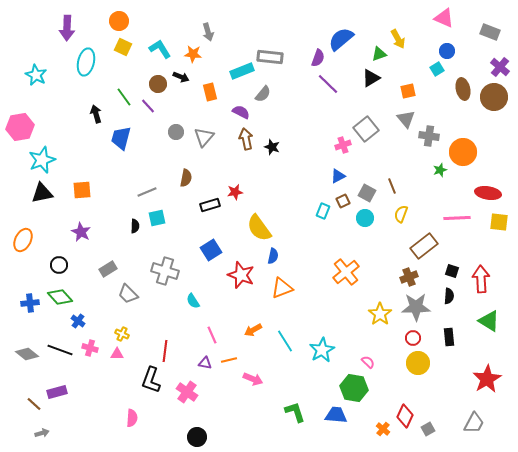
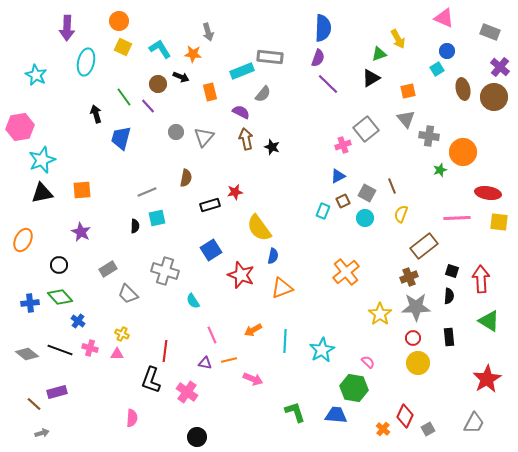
blue semicircle at (341, 39): moved 18 px left, 11 px up; rotated 132 degrees clockwise
cyan line at (285, 341): rotated 35 degrees clockwise
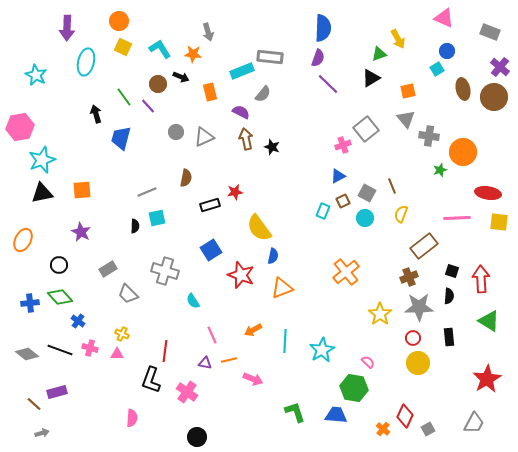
gray triangle at (204, 137): rotated 25 degrees clockwise
gray star at (416, 307): moved 3 px right
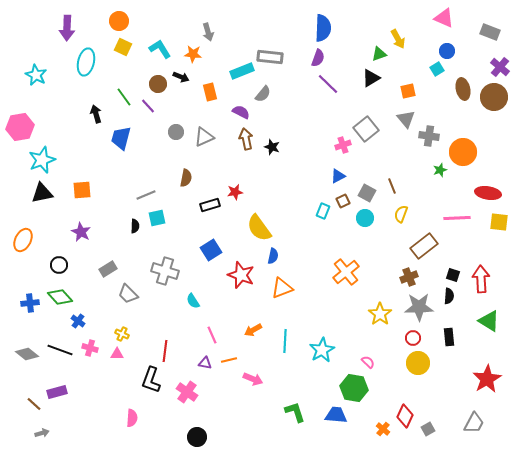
gray line at (147, 192): moved 1 px left, 3 px down
black square at (452, 271): moved 1 px right, 4 px down
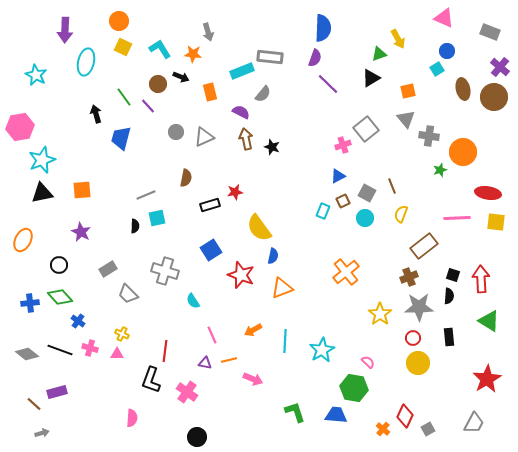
purple arrow at (67, 28): moved 2 px left, 2 px down
purple semicircle at (318, 58): moved 3 px left
yellow square at (499, 222): moved 3 px left
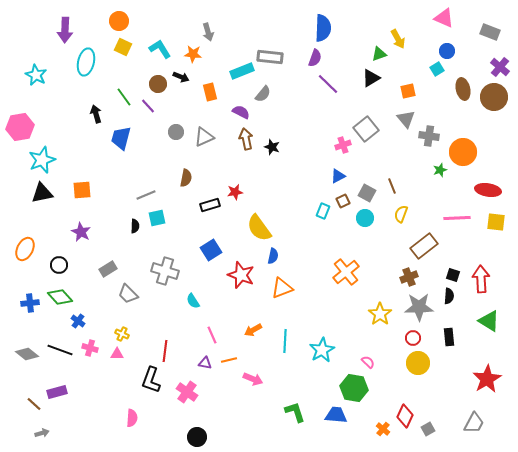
red ellipse at (488, 193): moved 3 px up
orange ellipse at (23, 240): moved 2 px right, 9 px down
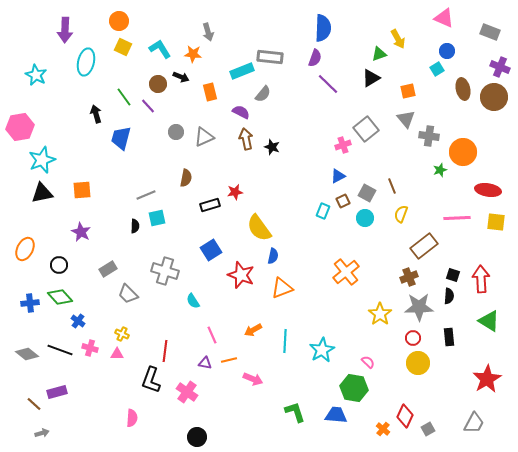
purple cross at (500, 67): rotated 18 degrees counterclockwise
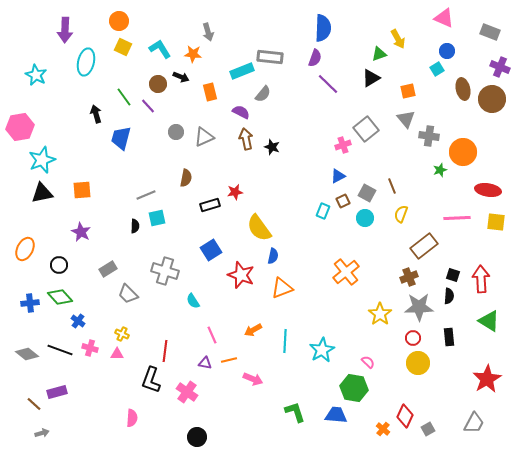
brown circle at (494, 97): moved 2 px left, 2 px down
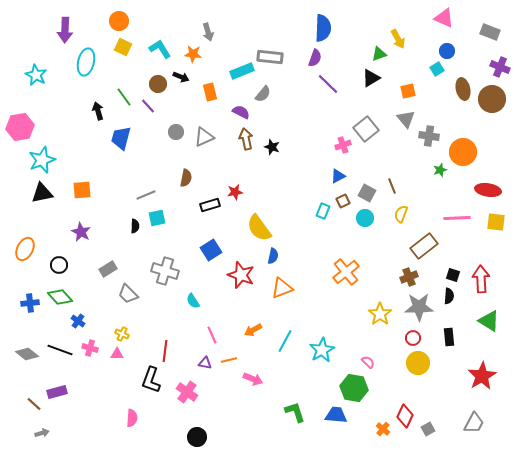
black arrow at (96, 114): moved 2 px right, 3 px up
cyan line at (285, 341): rotated 25 degrees clockwise
red star at (487, 379): moved 5 px left, 3 px up
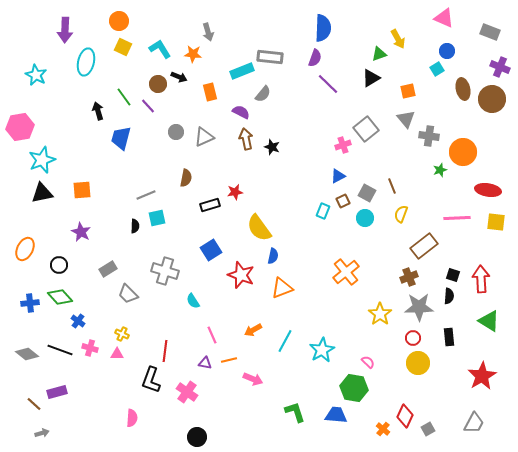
black arrow at (181, 77): moved 2 px left
